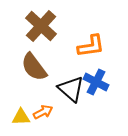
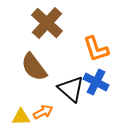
brown cross: moved 6 px right, 3 px up
orange L-shape: moved 5 px right, 3 px down; rotated 80 degrees clockwise
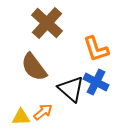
orange arrow: rotated 12 degrees counterclockwise
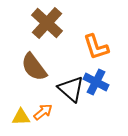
orange L-shape: moved 2 px up
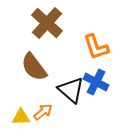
black triangle: moved 1 px down
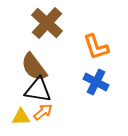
black triangle: moved 33 px left; rotated 32 degrees counterclockwise
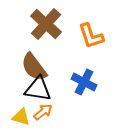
brown cross: moved 1 px left, 1 px down
orange L-shape: moved 5 px left, 11 px up
blue cross: moved 12 px left
black triangle: moved 1 px up
yellow triangle: rotated 18 degrees clockwise
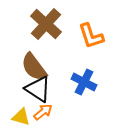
black triangle: rotated 24 degrees clockwise
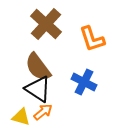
orange L-shape: moved 1 px right, 3 px down
brown semicircle: moved 4 px right
